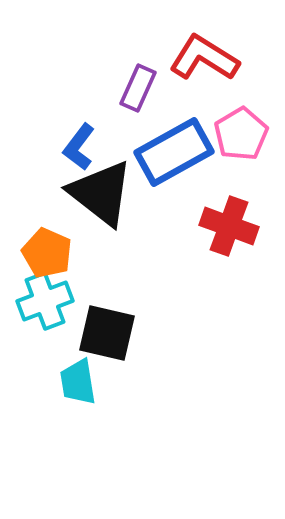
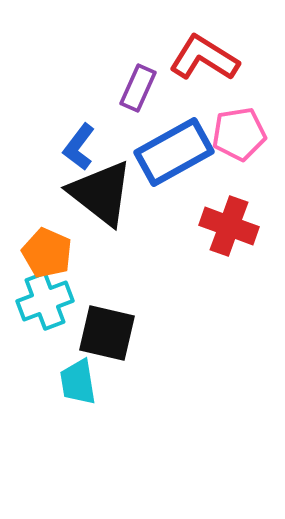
pink pentagon: moved 2 px left; rotated 22 degrees clockwise
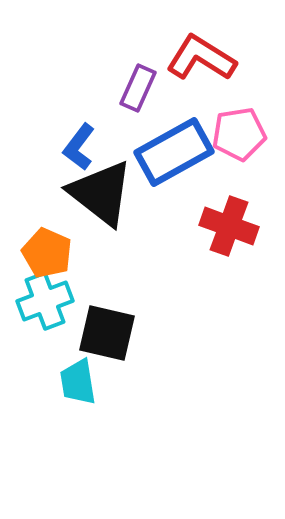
red L-shape: moved 3 px left
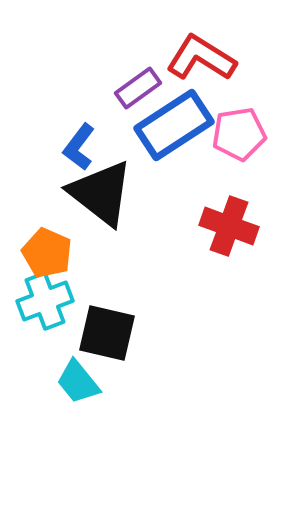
purple rectangle: rotated 30 degrees clockwise
blue rectangle: moved 27 px up; rotated 4 degrees counterclockwise
cyan trapezoid: rotated 30 degrees counterclockwise
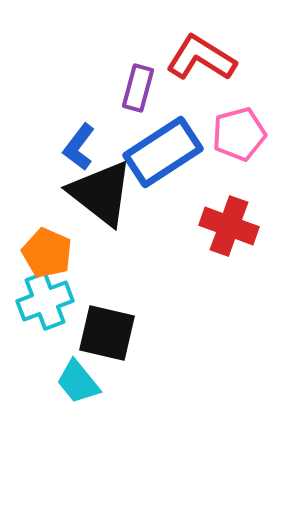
purple rectangle: rotated 39 degrees counterclockwise
blue rectangle: moved 11 px left, 27 px down
pink pentagon: rotated 6 degrees counterclockwise
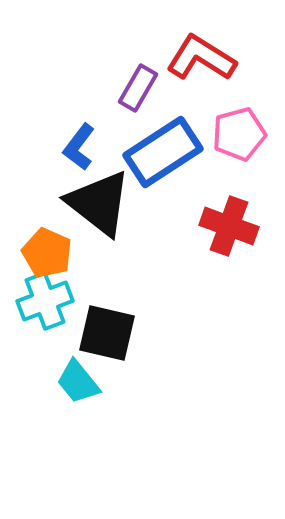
purple rectangle: rotated 15 degrees clockwise
black triangle: moved 2 px left, 10 px down
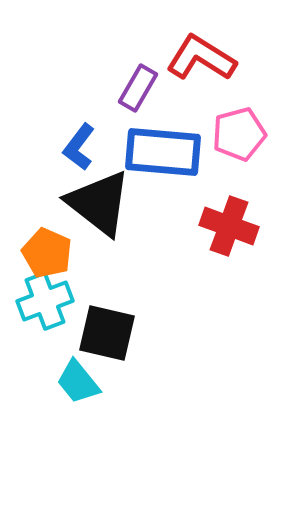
blue rectangle: rotated 38 degrees clockwise
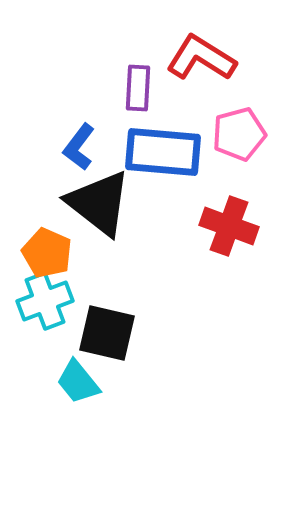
purple rectangle: rotated 27 degrees counterclockwise
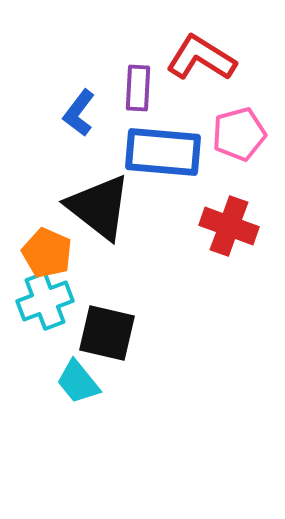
blue L-shape: moved 34 px up
black triangle: moved 4 px down
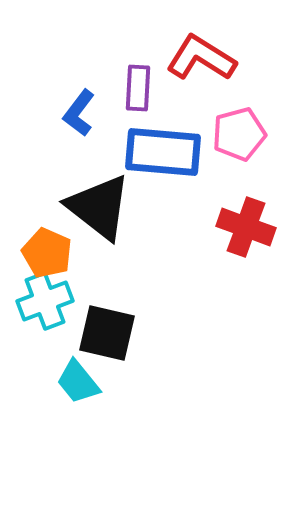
red cross: moved 17 px right, 1 px down
